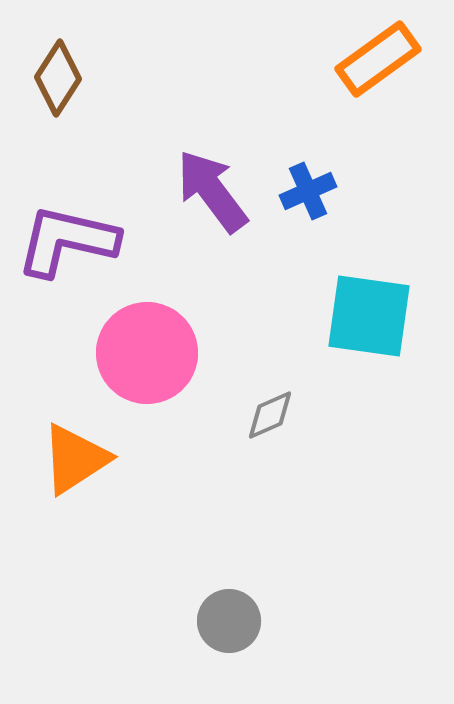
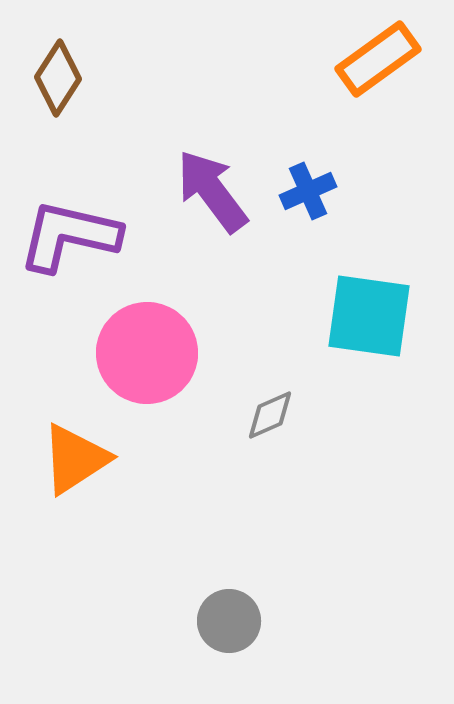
purple L-shape: moved 2 px right, 5 px up
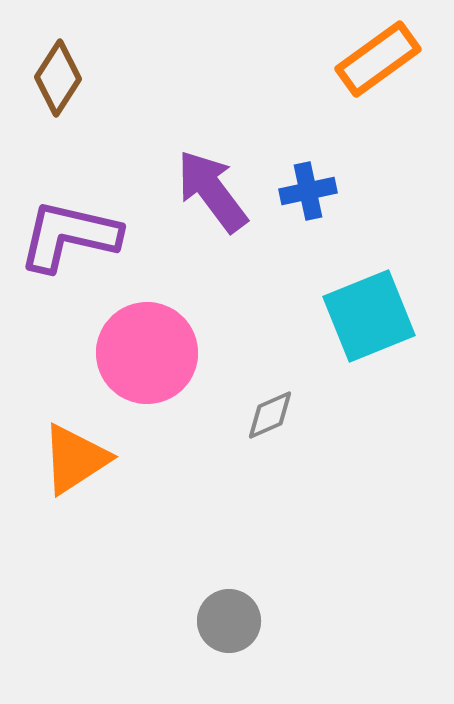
blue cross: rotated 12 degrees clockwise
cyan square: rotated 30 degrees counterclockwise
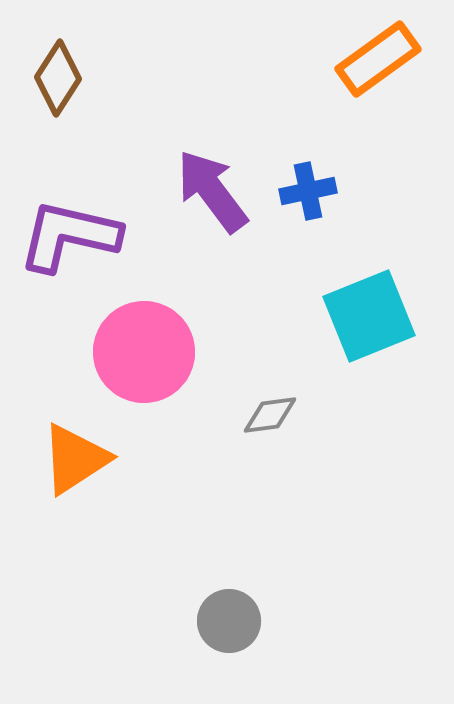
pink circle: moved 3 px left, 1 px up
gray diamond: rotated 16 degrees clockwise
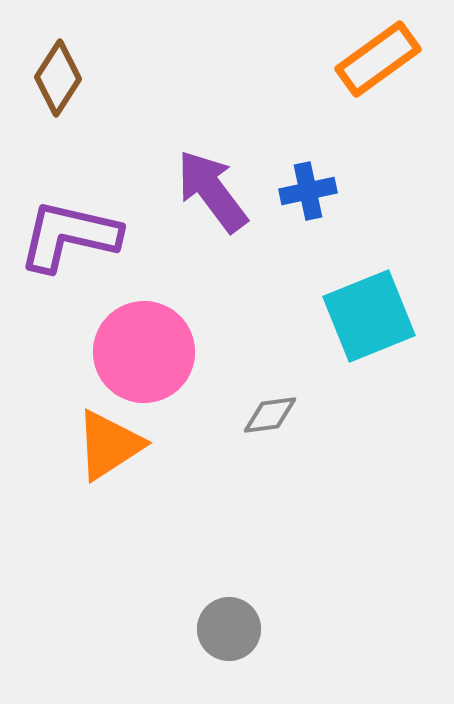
orange triangle: moved 34 px right, 14 px up
gray circle: moved 8 px down
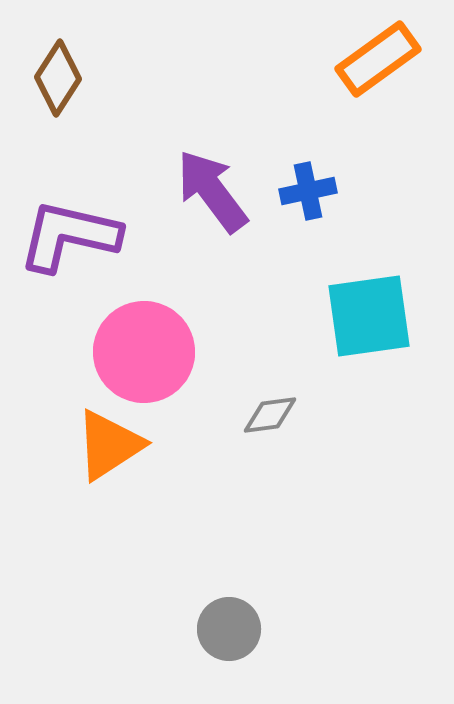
cyan square: rotated 14 degrees clockwise
